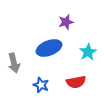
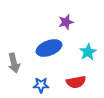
blue star: rotated 21 degrees counterclockwise
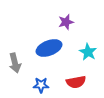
cyan star: rotated 12 degrees counterclockwise
gray arrow: moved 1 px right
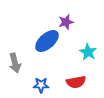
blue ellipse: moved 2 px left, 7 px up; rotated 20 degrees counterclockwise
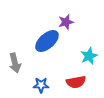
cyan star: moved 1 px right, 4 px down; rotated 18 degrees clockwise
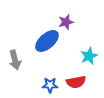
gray arrow: moved 3 px up
blue star: moved 9 px right
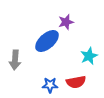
gray arrow: rotated 18 degrees clockwise
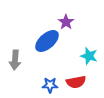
purple star: rotated 21 degrees counterclockwise
cyan star: rotated 30 degrees counterclockwise
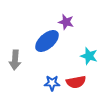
purple star: rotated 21 degrees counterclockwise
blue star: moved 2 px right, 2 px up
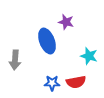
blue ellipse: rotated 70 degrees counterclockwise
